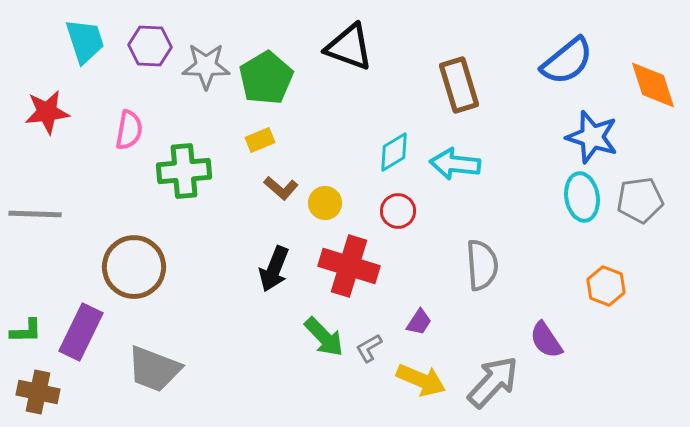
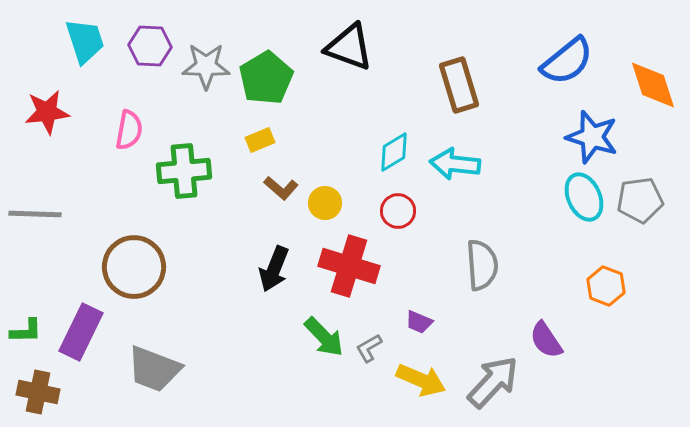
cyan ellipse: moved 2 px right; rotated 15 degrees counterclockwise
purple trapezoid: rotated 80 degrees clockwise
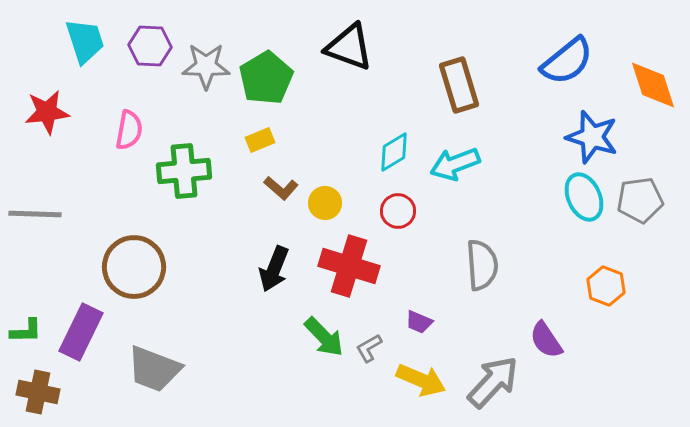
cyan arrow: rotated 27 degrees counterclockwise
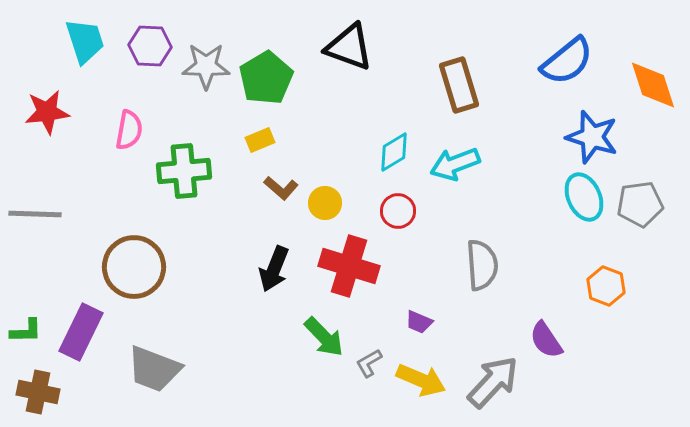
gray pentagon: moved 4 px down
gray L-shape: moved 15 px down
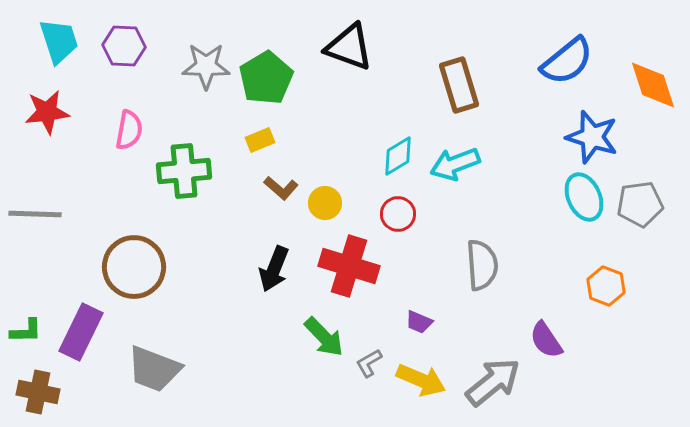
cyan trapezoid: moved 26 px left
purple hexagon: moved 26 px left
cyan diamond: moved 4 px right, 4 px down
red circle: moved 3 px down
gray arrow: rotated 8 degrees clockwise
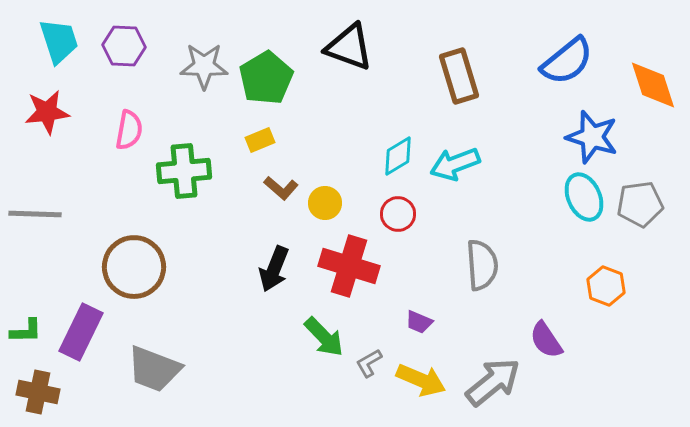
gray star: moved 2 px left
brown rectangle: moved 9 px up
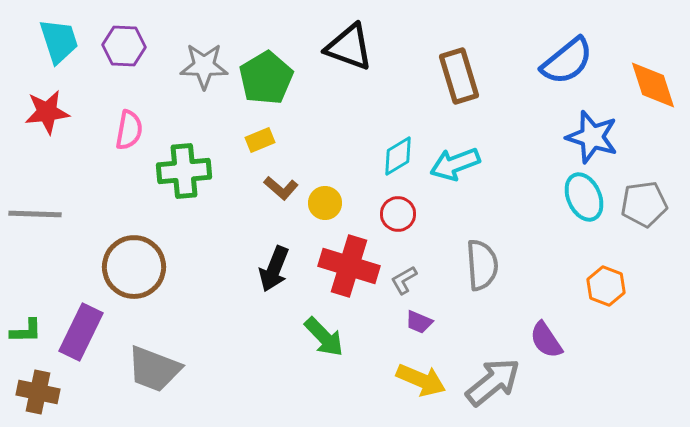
gray pentagon: moved 4 px right
gray L-shape: moved 35 px right, 83 px up
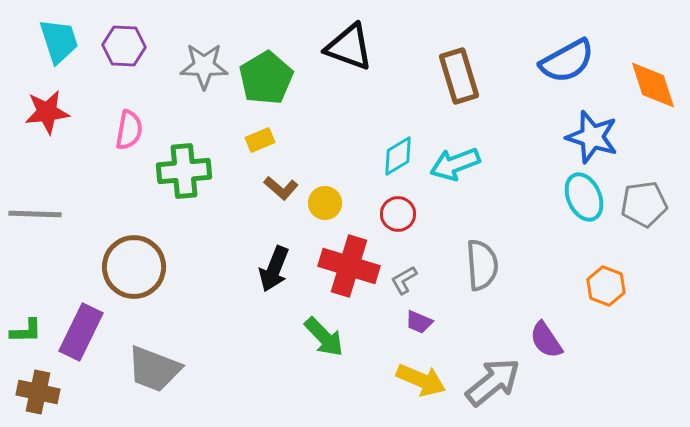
blue semicircle: rotated 10 degrees clockwise
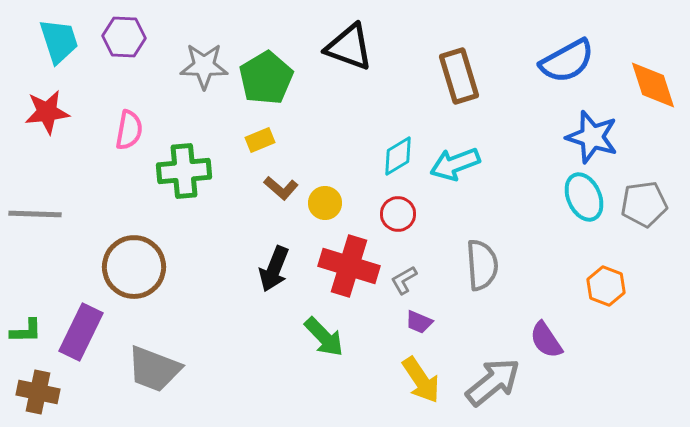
purple hexagon: moved 9 px up
yellow arrow: rotated 33 degrees clockwise
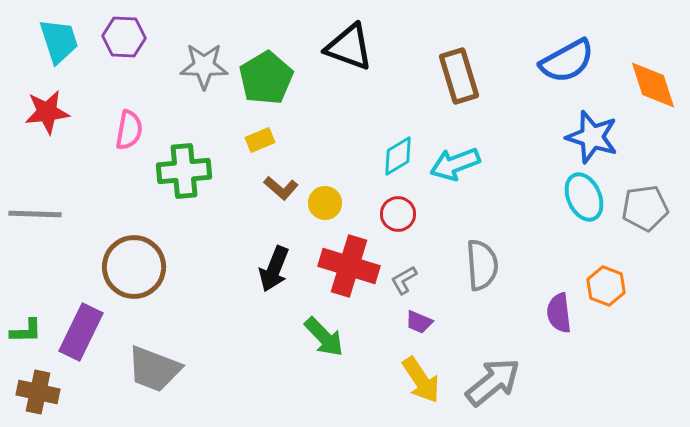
gray pentagon: moved 1 px right, 4 px down
purple semicircle: moved 13 px right, 27 px up; rotated 27 degrees clockwise
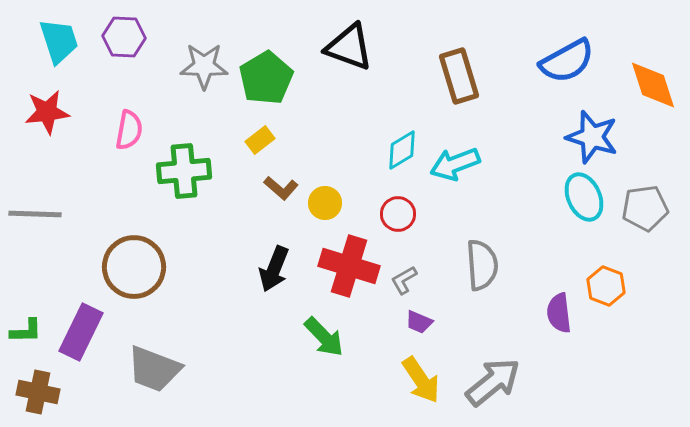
yellow rectangle: rotated 16 degrees counterclockwise
cyan diamond: moved 4 px right, 6 px up
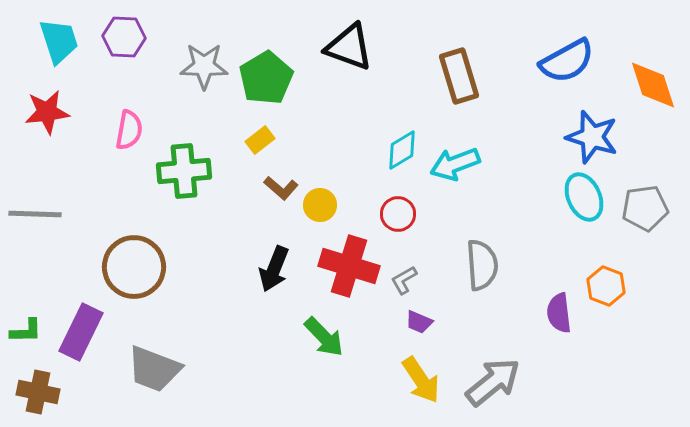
yellow circle: moved 5 px left, 2 px down
